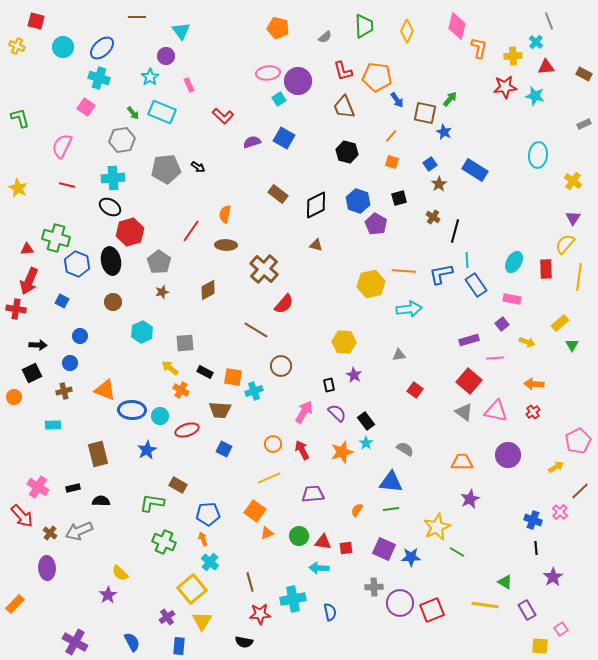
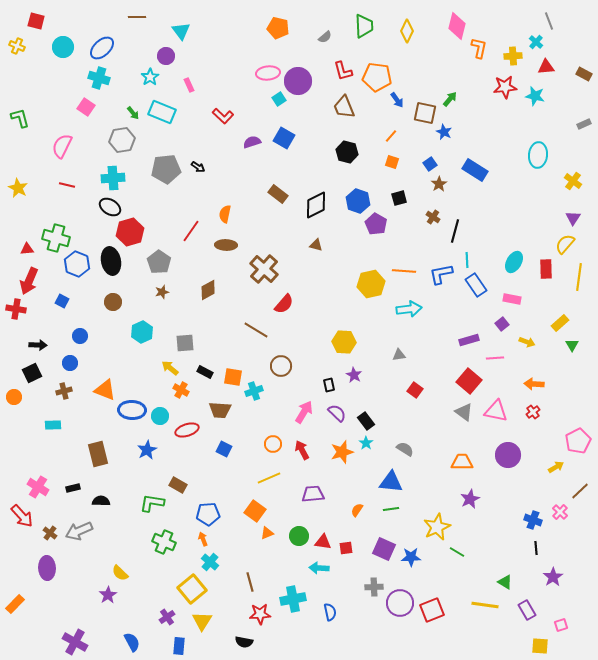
pink square at (561, 629): moved 4 px up; rotated 16 degrees clockwise
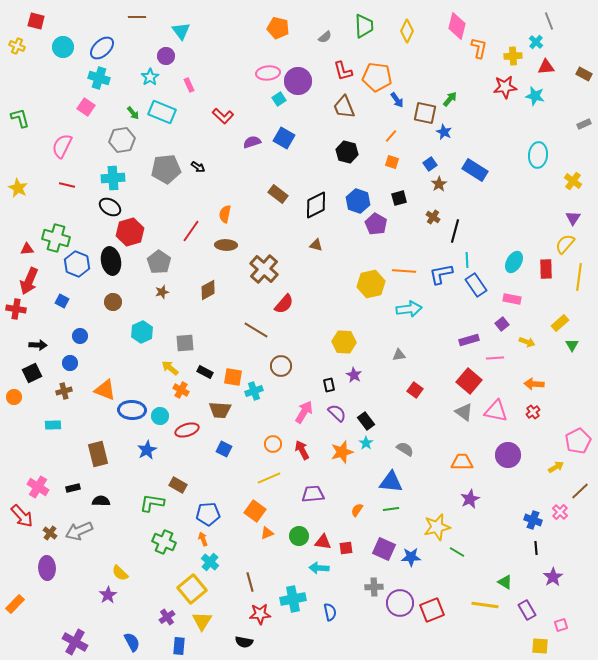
yellow star at (437, 527): rotated 12 degrees clockwise
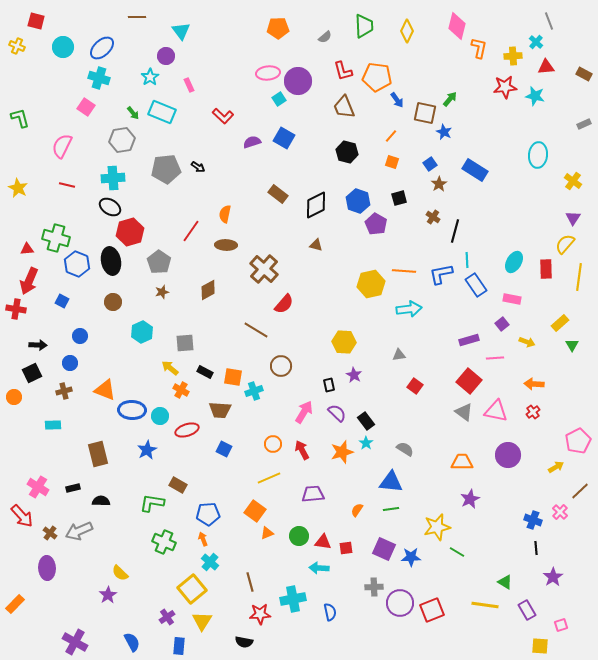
orange pentagon at (278, 28): rotated 15 degrees counterclockwise
red square at (415, 390): moved 4 px up
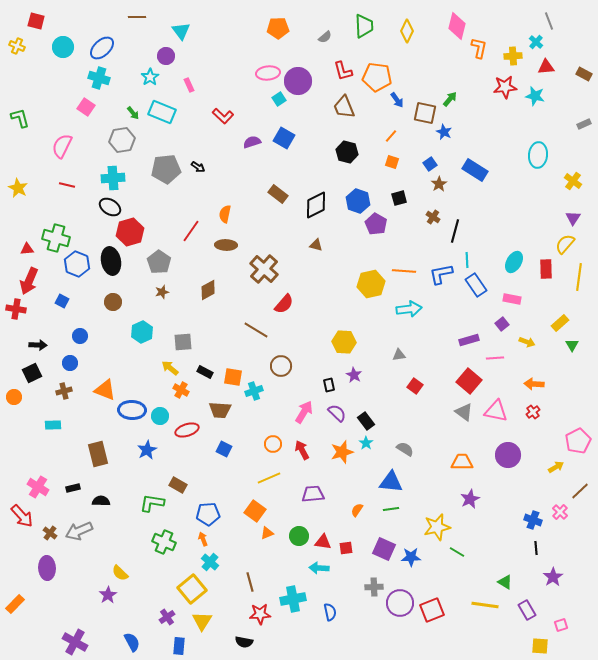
gray square at (185, 343): moved 2 px left, 1 px up
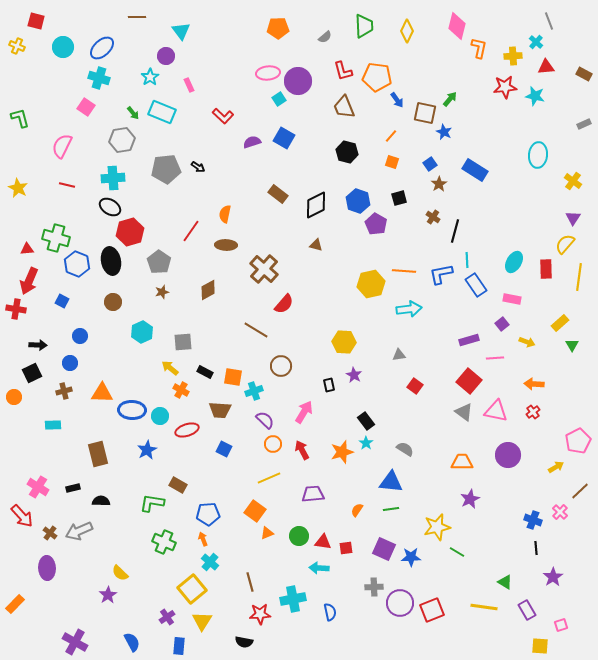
orange triangle at (105, 390): moved 3 px left, 3 px down; rotated 20 degrees counterclockwise
purple semicircle at (337, 413): moved 72 px left, 7 px down
yellow line at (485, 605): moved 1 px left, 2 px down
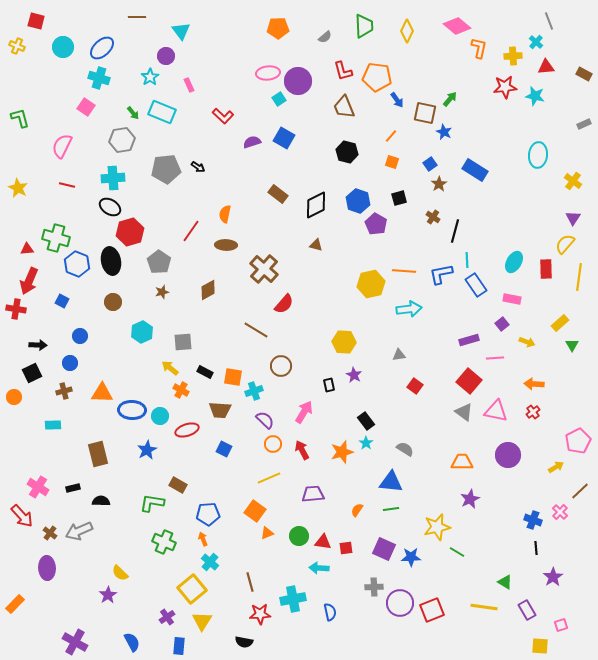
pink diamond at (457, 26): rotated 64 degrees counterclockwise
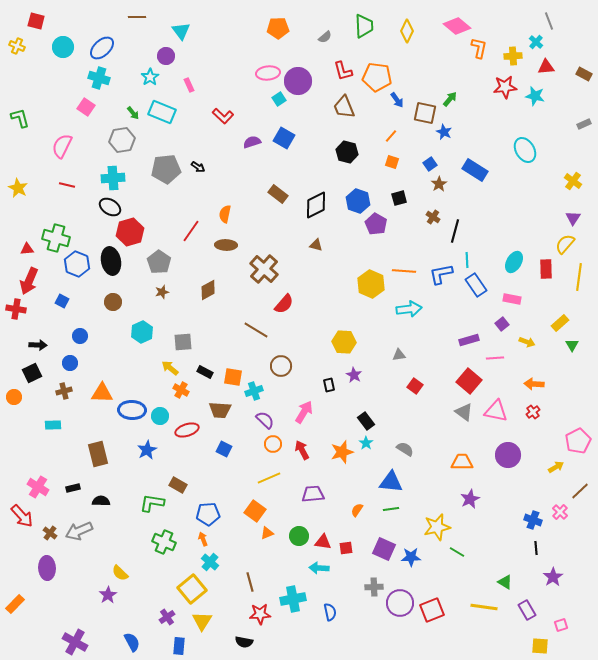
cyan ellipse at (538, 155): moved 13 px left, 5 px up; rotated 35 degrees counterclockwise
yellow hexagon at (371, 284): rotated 24 degrees counterclockwise
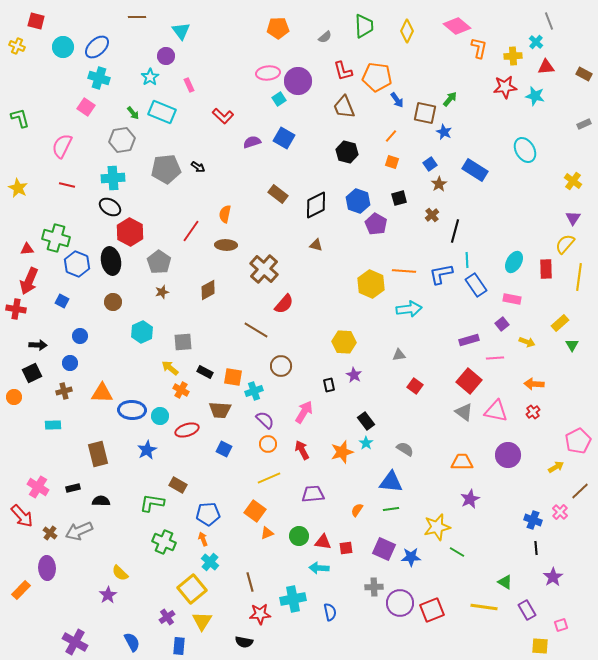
blue ellipse at (102, 48): moved 5 px left, 1 px up
brown cross at (433, 217): moved 1 px left, 2 px up; rotated 16 degrees clockwise
red hexagon at (130, 232): rotated 16 degrees counterclockwise
orange circle at (273, 444): moved 5 px left
orange rectangle at (15, 604): moved 6 px right, 14 px up
